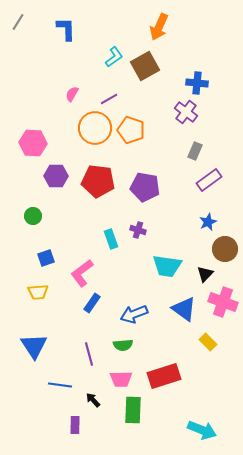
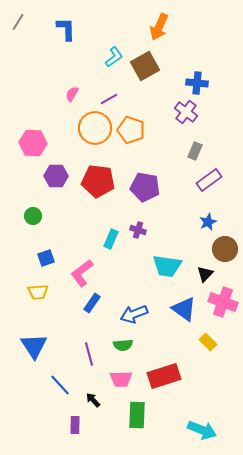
cyan rectangle at (111, 239): rotated 42 degrees clockwise
blue line at (60, 385): rotated 40 degrees clockwise
green rectangle at (133, 410): moved 4 px right, 5 px down
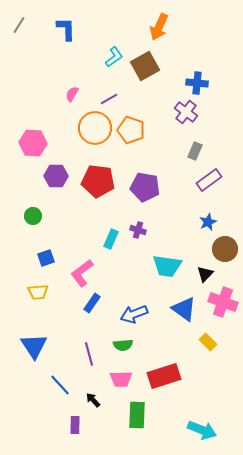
gray line at (18, 22): moved 1 px right, 3 px down
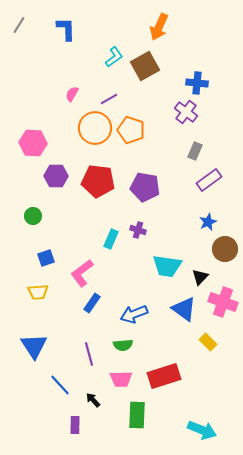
black triangle at (205, 274): moved 5 px left, 3 px down
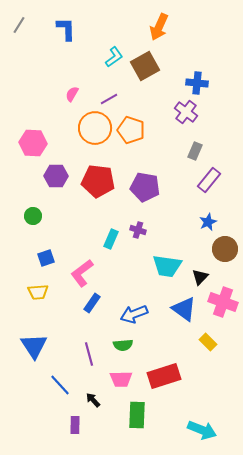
purple rectangle at (209, 180): rotated 15 degrees counterclockwise
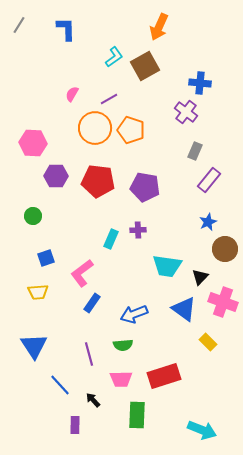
blue cross at (197, 83): moved 3 px right
purple cross at (138, 230): rotated 21 degrees counterclockwise
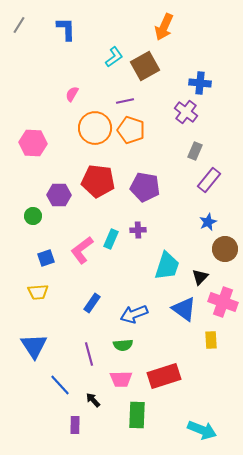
orange arrow at (159, 27): moved 5 px right
purple line at (109, 99): moved 16 px right, 2 px down; rotated 18 degrees clockwise
purple hexagon at (56, 176): moved 3 px right, 19 px down
cyan trapezoid at (167, 266): rotated 80 degrees counterclockwise
pink L-shape at (82, 273): moved 23 px up
yellow rectangle at (208, 342): moved 3 px right, 2 px up; rotated 42 degrees clockwise
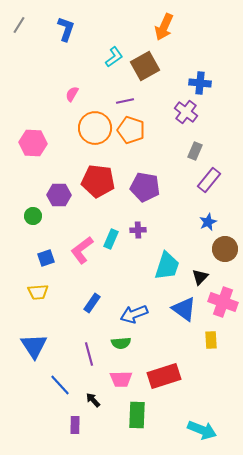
blue L-shape at (66, 29): rotated 20 degrees clockwise
green semicircle at (123, 345): moved 2 px left, 2 px up
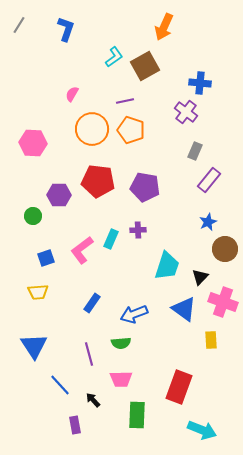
orange circle at (95, 128): moved 3 px left, 1 px down
red rectangle at (164, 376): moved 15 px right, 11 px down; rotated 52 degrees counterclockwise
purple rectangle at (75, 425): rotated 12 degrees counterclockwise
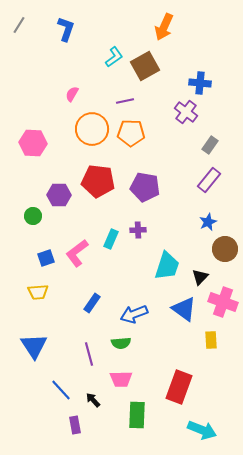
orange pentagon at (131, 130): moved 3 px down; rotated 16 degrees counterclockwise
gray rectangle at (195, 151): moved 15 px right, 6 px up; rotated 12 degrees clockwise
pink L-shape at (82, 250): moved 5 px left, 3 px down
blue line at (60, 385): moved 1 px right, 5 px down
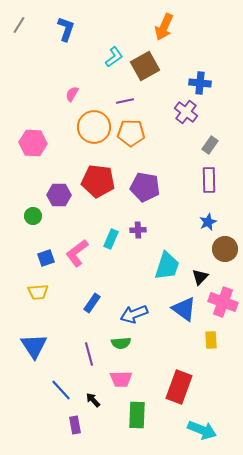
orange circle at (92, 129): moved 2 px right, 2 px up
purple rectangle at (209, 180): rotated 40 degrees counterclockwise
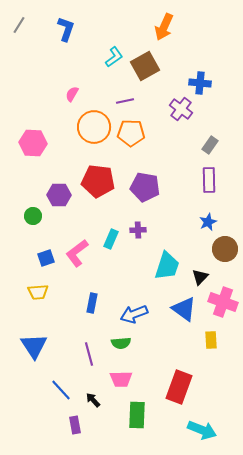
purple cross at (186, 112): moved 5 px left, 3 px up
blue rectangle at (92, 303): rotated 24 degrees counterclockwise
